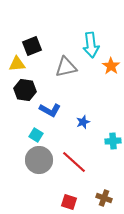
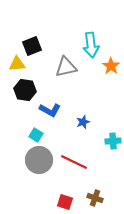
red line: rotated 16 degrees counterclockwise
brown cross: moved 9 px left
red square: moved 4 px left
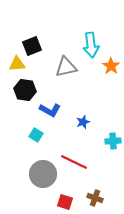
gray circle: moved 4 px right, 14 px down
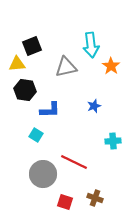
blue L-shape: rotated 30 degrees counterclockwise
blue star: moved 11 px right, 16 px up
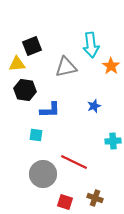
cyan square: rotated 24 degrees counterclockwise
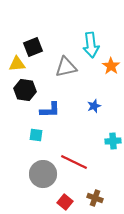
black square: moved 1 px right, 1 px down
red square: rotated 21 degrees clockwise
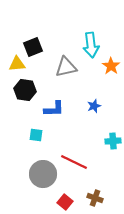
blue L-shape: moved 4 px right, 1 px up
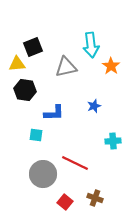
blue L-shape: moved 4 px down
red line: moved 1 px right, 1 px down
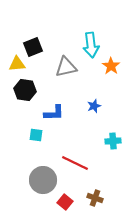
gray circle: moved 6 px down
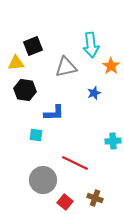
black square: moved 1 px up
yellow triangle: moved 1 px left, 1 px up
blue star: moved 13 px up
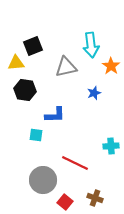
blue L-shape: moved 1 px right, 2 px down
cyan cross: moved 2 px left, 5 px down
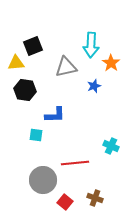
cyan arrow: rotated 10 degrees clockwise
orange star: moved 3 px up
blue star: moved 7 px up
cyan cross: rotated 28 degrees clockwise
red line: rotated 32 degrees counterclockwise
